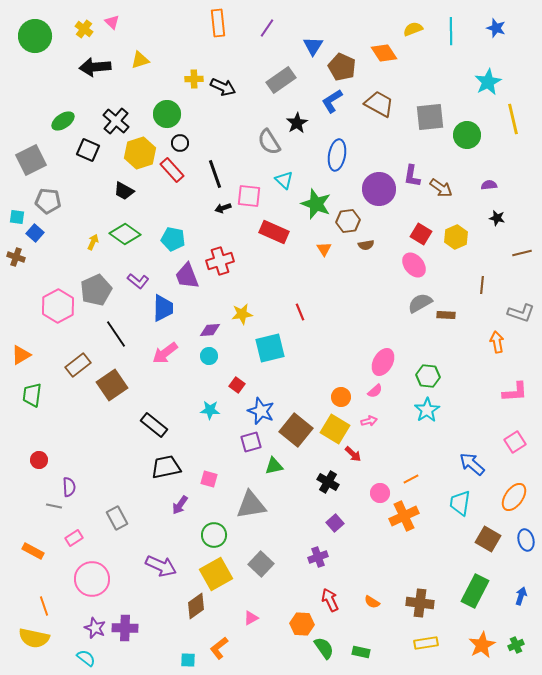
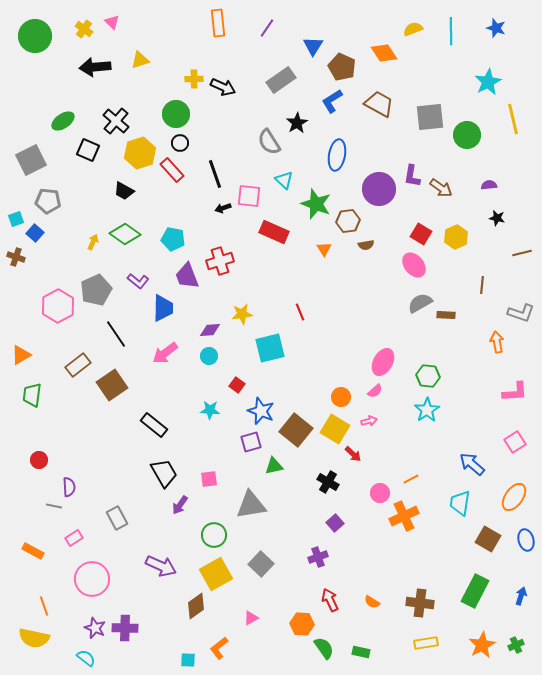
green circle at (167, 114): moved 9 px right
cyan square at (17, 217): moved 1 px left, 2 px down; rotated 28 degrees counterclockwise
black trapezoid at (166, 467): moved 2 px left, 6 px down; rotated 72 degrees clockwise
pink square at (209, 479): rotated 24 degrees counterclockwise
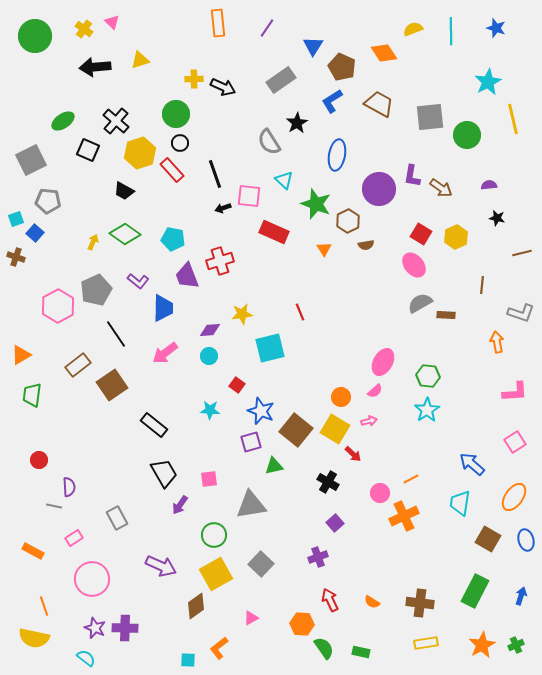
brown hexagon at (348, 221): rotated 20 degrees counterclockwise
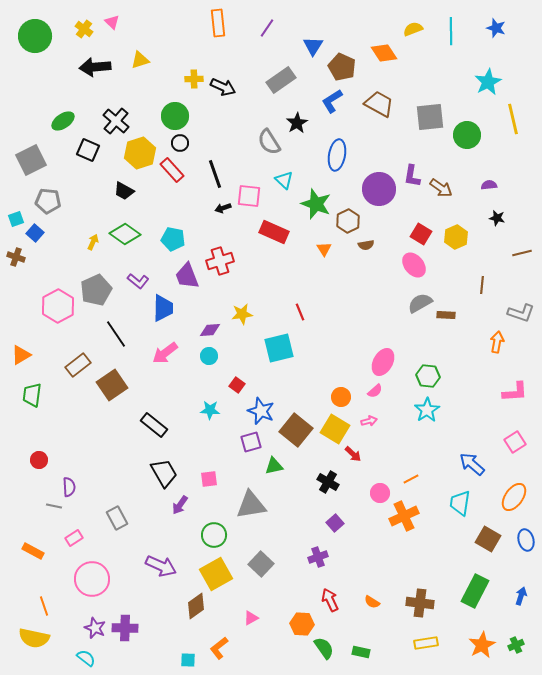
green circle at (176, 114): moved 1 px left, 2 px down
orange arrow at (497, 342): rotated 20 degrees clockwise
cyan square at (270, 348): moved 9 px right
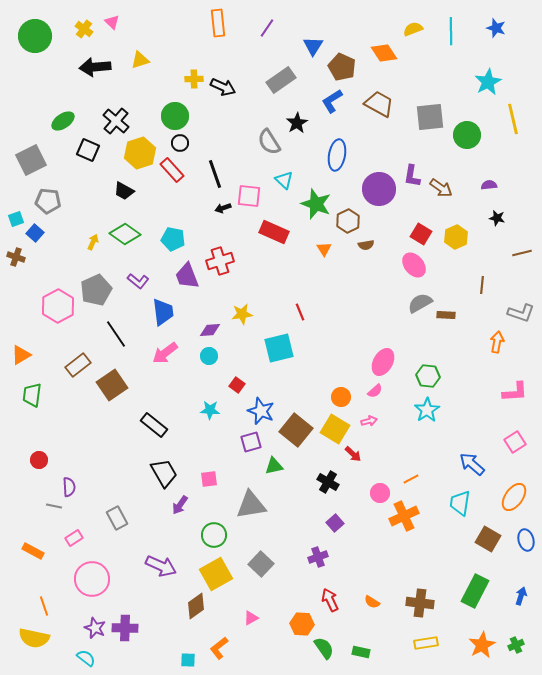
blue trapezoid at (163, 308): moved 4 px down; rotated 8 degrees counterclockwise
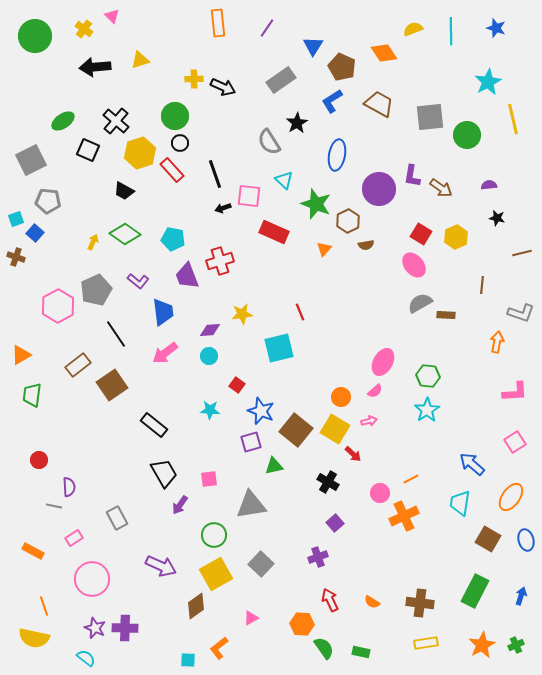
pink triangle at (112, 22): moved 6 px up
orange triangle at (324, 249): rotated 14 degrees clockwise
orange ellipse at (514, 497): moved 3 px left
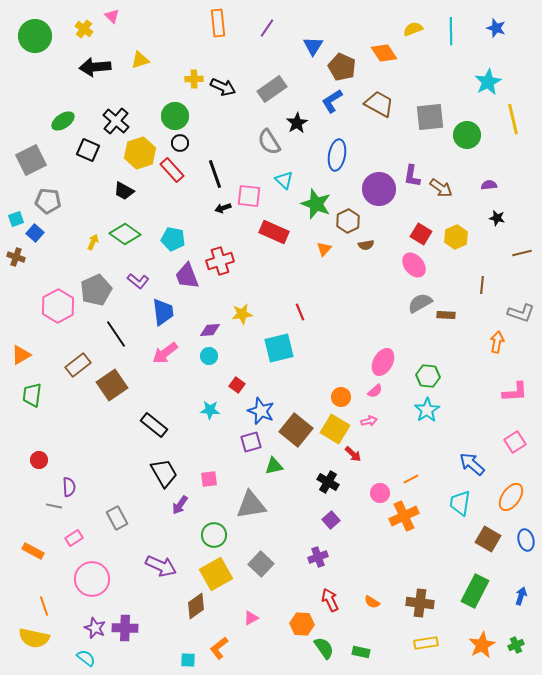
gray rectangle at (281, 80): moved 9 px left, 9 px down
purple square at (335, 523): moved 4 px left, 3 px up
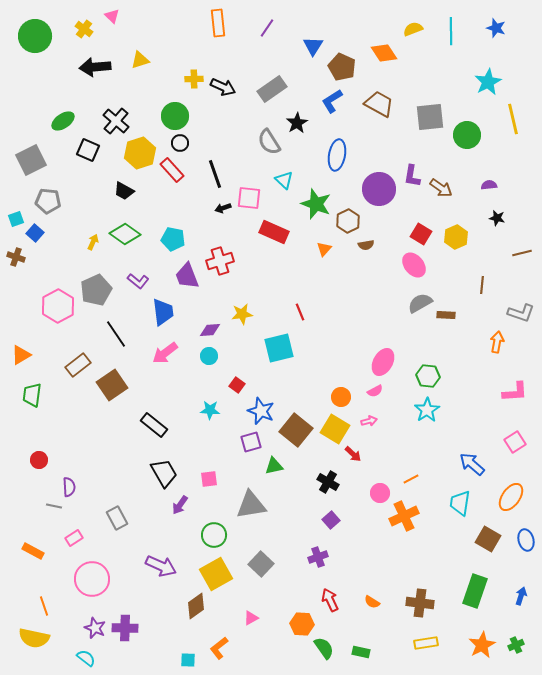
pink square at (249, 196): moved 2 px down
pink semicircle at (375, 391): rotated 14 degrees clockwise
green rectangle at (475, 591): rotated 8 degrees counterclockwise
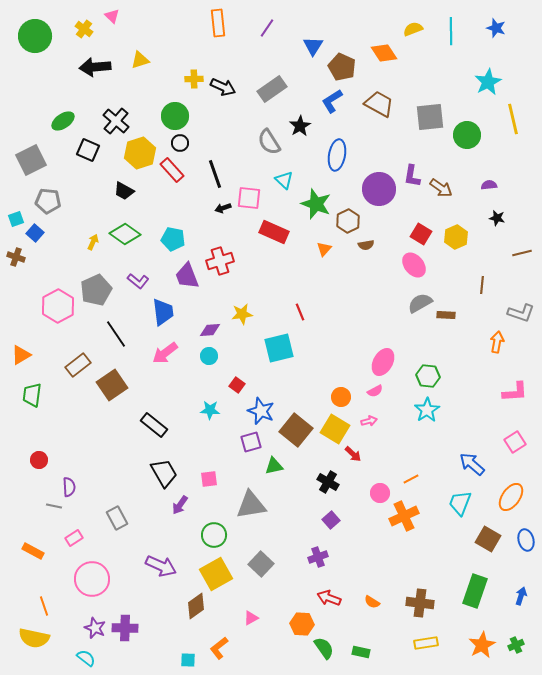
black star at (297, 123): moved 3 px right, 3 px down
cyan trapezoid at (460, 503): rotated 12 degrees clockwise
red arrow at (330, 600): moved 1 px left, 2 px up; rotated 45 degrees counterclockwise
